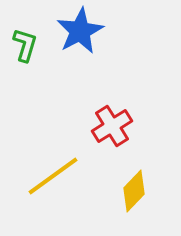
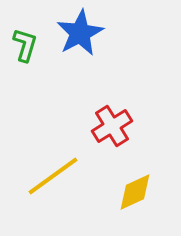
blue star: moved 2 px down
yellow diamond: moved 1 px right, 1 px down; rotated 21 degrees clockwise
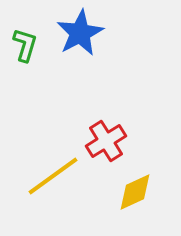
red cross: moved 6 px left, 15 px down
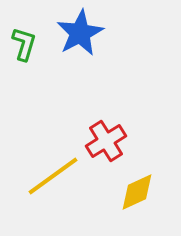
green L-shape: moved 1 px left, 1 px up
yellow diamond: moved 2 px right
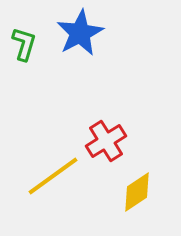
yellow diamond: rotated 9 degrees counterclockwise
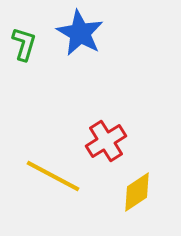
blue star: rotated 15 degrees counterclockwise
yellow line: rotated 64 degrees clockwise
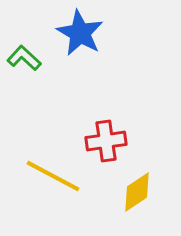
green L-shape: moved 14 px down; rotated 64 degrees counterclockwise
red cross: rotated 24 degrees clockwise
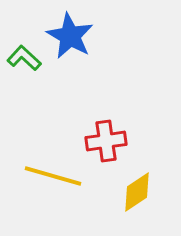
blue star: moved 10 px left, 3 px down
yellow line: rotated 12 degrees counterclockwise
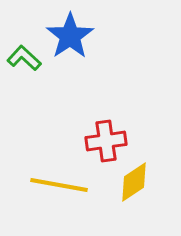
blue star: rotated 9 degrees clockwise
yellow line: moved 6 px right, 9 px down; rotated 6 degrees counterclockwise
yellow diamond: moved 3 px left, 10 px up
